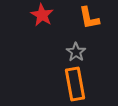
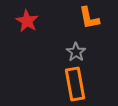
red star: moved 15 px left, 6 px down
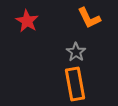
orange L-shape: rotated 15 degrees counterclockwise
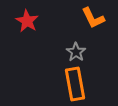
orange L-shape: moved 4 px right
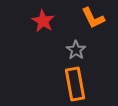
red star: moved 16 px right
gray star: moved 2 px up
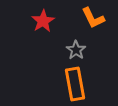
red star: rotated 10 degrees clockwise
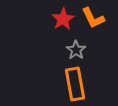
red star: moved 20 px right, 2 px up
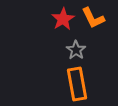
orange rectangle: moved 2 px right
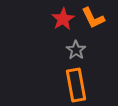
orange rectangle: moved 1 px left, 1 px down
